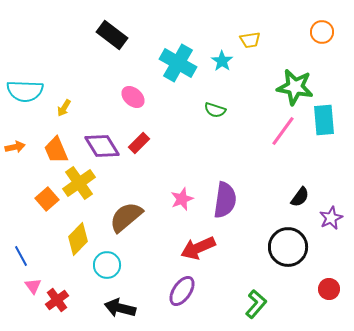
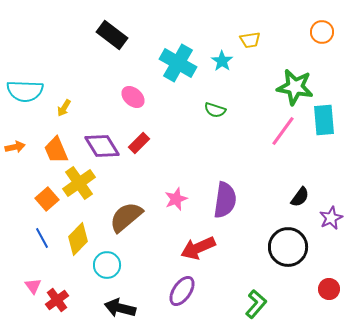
pink star: moved 6 px left
blue line: moved 21 px right, 18 px up
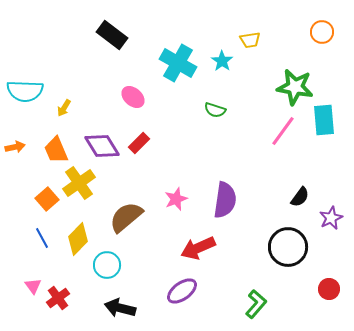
purple ellipse: rotated 20 degrees clockwise
red cross: moved 1 px right, 2 px up
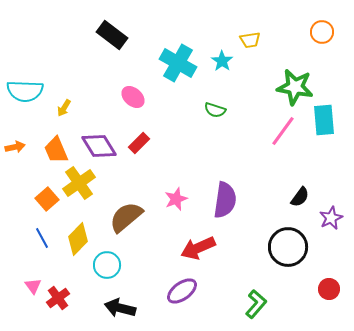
purple diamond: moved 3 px left
